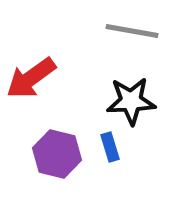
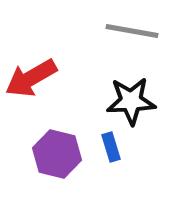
red arrow: rotated 6 degrees clockwise
blue rectangle: moved 1 px right
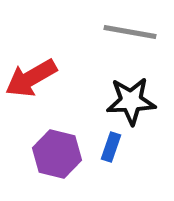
gray line: moved 2 px left, 1 px down
blue rectangle: rotated 36 degrees clockwise
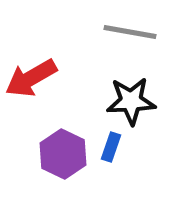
purple hexagon: moved 6 px right; rotated 12 degrees clockwise
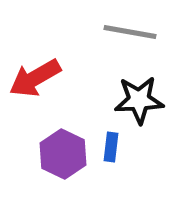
red arrow: moved 4 px right
black star: moved 8 px right, 1 px up
blue rectangle: rotated 12 degrees counterclockwise
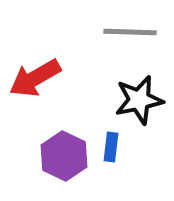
gray line: rotated 8 degrees counterclockwise
black star: rotated 9 degrees counterclockwise
purple hexagon: moved 1 px right, 2 px down
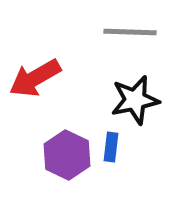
black star: moved 4 px left
purple hexagon: moved 3 px right, 1 px up
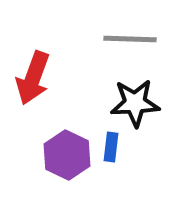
gray line: moved 7 px down
red arrow: moved 2 px left; rotated 40 degrees counterclockwise
black star: moved 3 px down; rotated 9 degrees clockwise
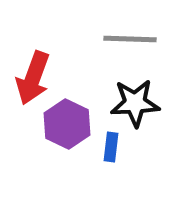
purple hexagon: moved 31 px up
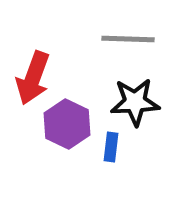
gray line: moved 2 px left
black star: moved 1 px up
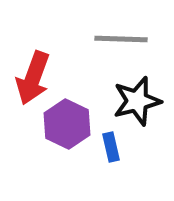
gray line: moved 7 px left
black star: moved 2 px right, 1 px up; rotated 12 degrees counterclockwise
blue rectangle: rotated 20 degrees counterclockwise
